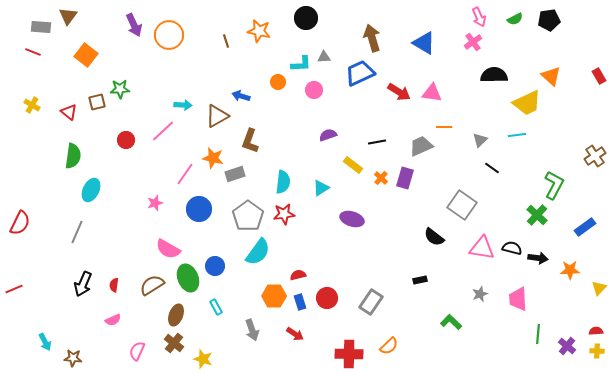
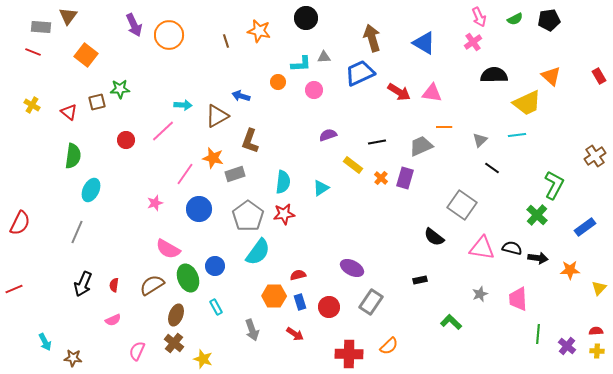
purple ellipse at (352, 219): moved 49 px down; rotated 10 degrees clockwise
red circle at (327, 298): moved 2 px right, 9 px down
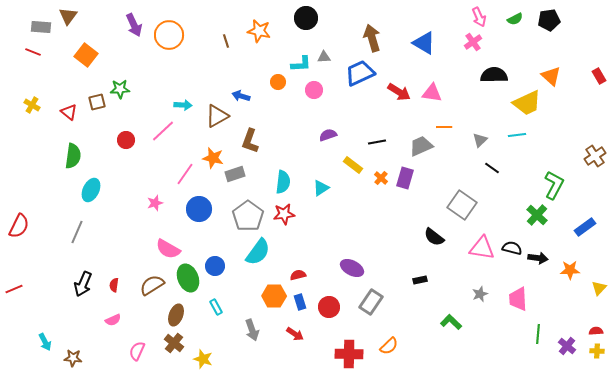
red semicircle at (20, 223): moved 1 px left, 3 px down
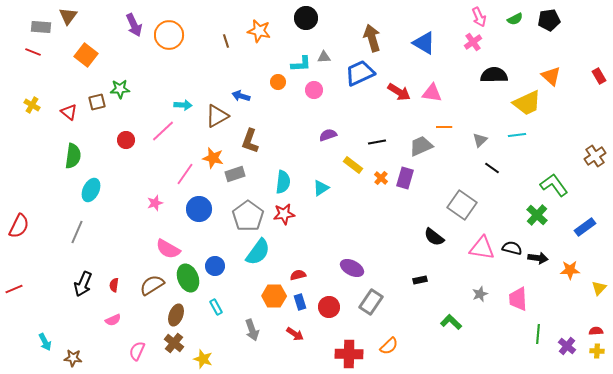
green L-shape at (554, 185): rotated 64 degrees counterclockwise
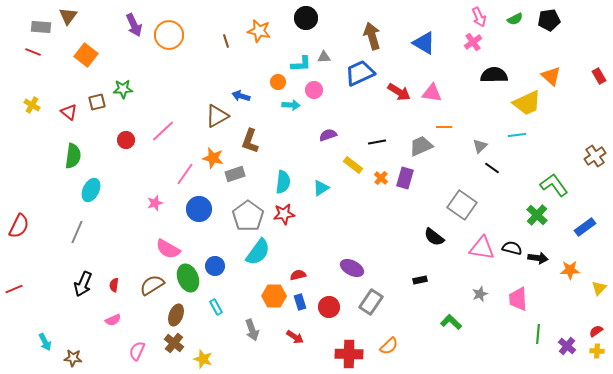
brown arrow at (372, 38): moved 2 px up
green star at (120, 89): moved 3 px right
cyan arrow at (183, 105): moved 108 px right
gray triangle at (480, 140): moved 6 px down
red semicircle at (596, 331): rotated 32 degrees counterclockwise
red arrow at (295, 334): moved 3 px down
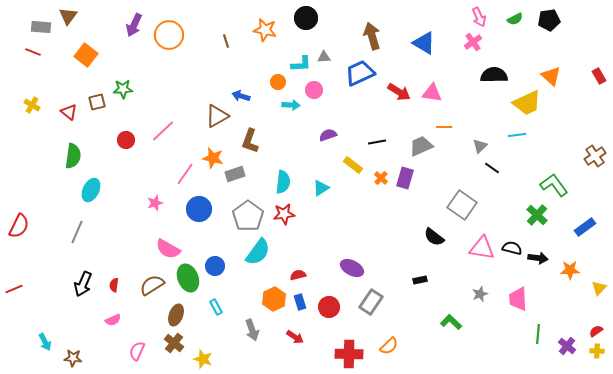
purple arrow at (134, 25): rotated 50 degrees clockwise
orange star at (259, 31): moved 6 px right, 1 px up
orange hexagon at (274, 296): moved 3 px down; rotated 25 degrees counterclockwise
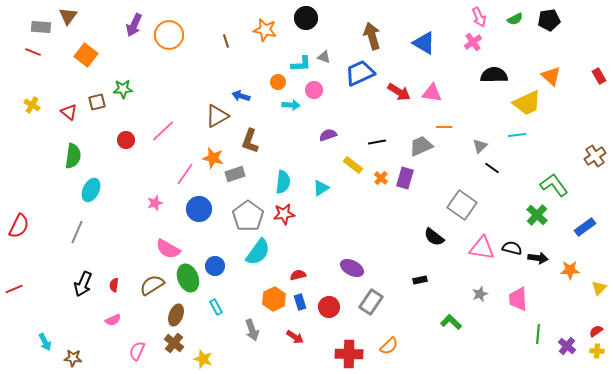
gray triangle at (324, 57): rotated 24 degrees clockwise
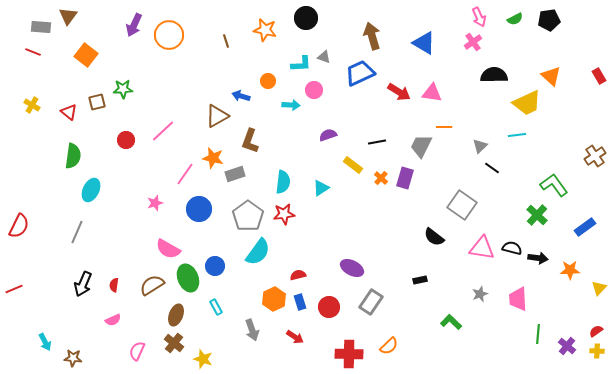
orange circle at (278, 82): moved 10 px left, 1 px up
gray trapezoid at (421, 146): rotated 40 degrees counterclockwise
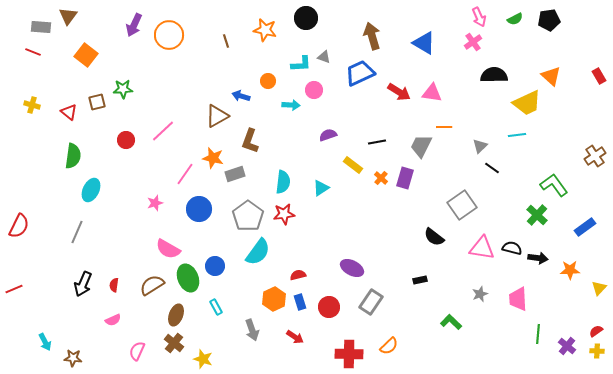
yellow cross at (32, 105): rotated 14 degrees counterclockwise
gray square at (462, 205): rotated 20 degrees clockwise
